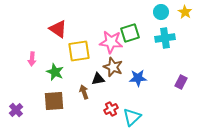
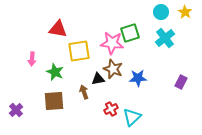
red triangle: rotated 24 degrees counterclockwise
cyan cross: rotated 30 degrees counterclockwise
pink star: moved 1 px right, 1 px down
brown star: moved 2 px down
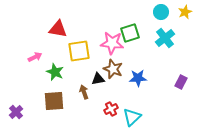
yellow star: rotated 16 degrees clockwise
pink arrow: moved 3 px right, 2 px up; rotated 120 degrees counterclockwise
purple cross: moved 2 px down
